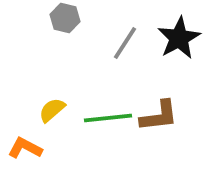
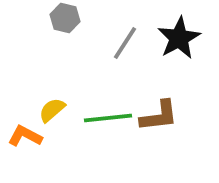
orange L-shape: moved 12 px up
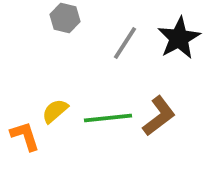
yellow semicircle: moved 3 px right, 1 px down
brown L-shape: rotated 30 degrees counterclockwise
orange L-shape: rotated 44 degrees clockwise
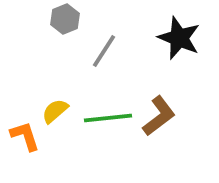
gray hexagon: moved 1 px down; rotated 24 degrees clockwise
black star: rotated 21 degrees counterclockwise
gray line: moved 21 px left, 8 px down
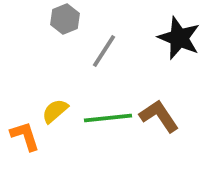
brown L-shape: rotated 87 degrees counterclockwise
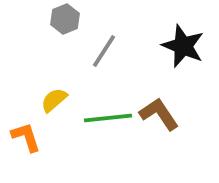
black star: moved 4 px right, 8 px down
yellow semicircle: moved 1 px left, 11 px up
brown L-shape: moved 2 px up
orange L-shape: moved 1 px right, 1 px down
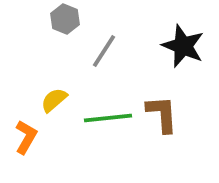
gray hexagon: rotated 16 degrees counterclockwise
brown L-shape: moved 3 px right; rotated 30 degrees clockwise
orange L-shape: rotated 48 degrees clockwise
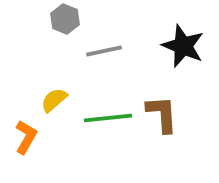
gray line: rotated 45 degrees clockwise
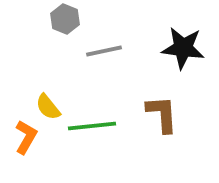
black star: moved 2 px down; rotated 15 degrees counterclockwise
yellow semicircle: moved 6 px left, 7 px down; rotated 88 degrees counterclockwise
green line: moved 16 px left, 8 px down
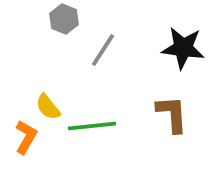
gray hexagon: moved 1 px left
gray line: moved 1 px left, 1 px up; rotated 45 degrees counterclockwise
brown L-shape: moved 10 px right
